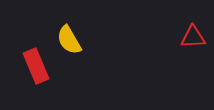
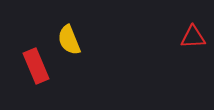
yellow semicircle: rotated 8 degrees clockwise
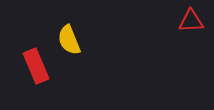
red triangle: moved 2 px left, 16 px up
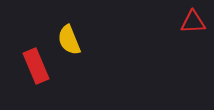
red triangle: moved 2 px right, 1 px down
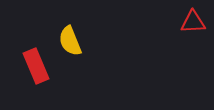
yellow semicircle: moved 1 px right, 1 px down
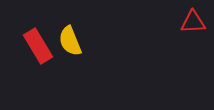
red rectangle: moved 2 px right, 20 px up; rotated 8 degrees counterclockwise
